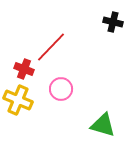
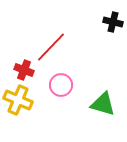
red cross: moved 1 px down
pink circle: moved 4 px up
green triangle: moved 21 px up
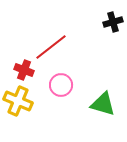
black cross: rotated 30 degrees counterclockwise
red line: rotated 8 degrees clockwise
yellow cross: moved 1 px down
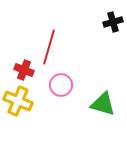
red line: moved 2 px left; rotated 36 degrees counterclockwise
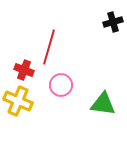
green triangle: rotated 8 degrees counterclockwise
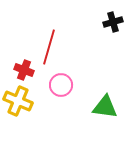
green triangle: moved 2 px right, 3 px down
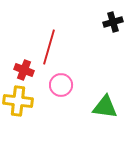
yellow cross: rotated 16 degrees counterclockwise
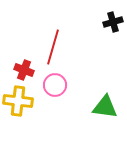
red line: moved 4 px right
pink circle: moved 6 px left
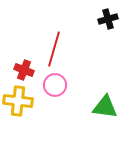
black cross: moved 5 px left, 3 px up
red line: moved 1 px right, 2 px down
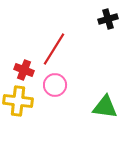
red line: rotated 16 degrees clockwise
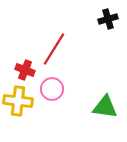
red cross: moved 1 px right
pink circle: moved 3 px left, 4 px down
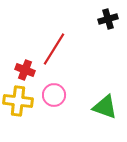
pink circle: moved 2 px right, 6 px down
green triangle: rotated 12 degrees clockwise
